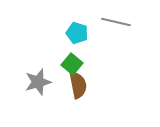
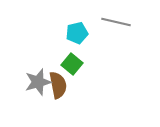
cyan pentagon: rotated 30 degrees counterclockwise
brown semicircle: moved 20 px left
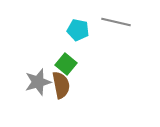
cyan pentagon: moved 1 px right, 3 px up; rotated 25 degrees clockwise
green square: moved 6 px left
brown semicircle: moved 3 px right
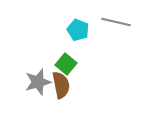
cyan pentagon: rotated 10 degrees clockwise
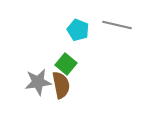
gray line: moved 1 px right, 3 px down
gray star: rotated 8 degrees clockwise
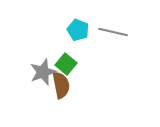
gray line: moved 4 px left, 7 px down
gray star: moved 5 px right, 10 px up; rotated 12 degrees counterclockwise
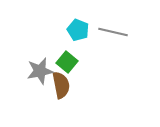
green square: moved 1 px right, 2 px up
gray star: moved 3 px left, 1 px up; rotated 8 degrees clockwise
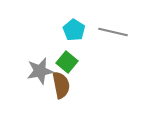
cyan pentagon: moved 4 px left; rotated 10 degrees clockwise
